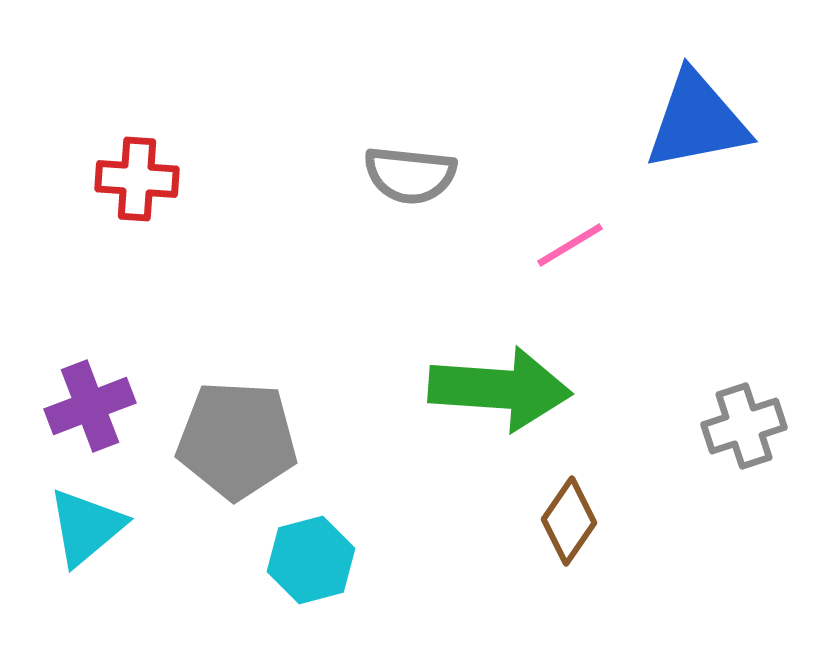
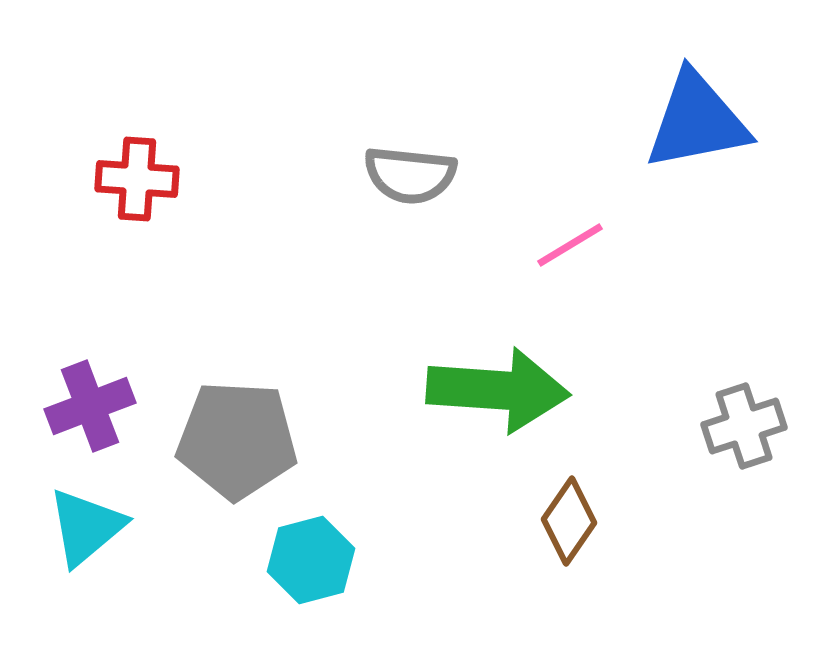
green arrow: moved 2 px left, 1 px down
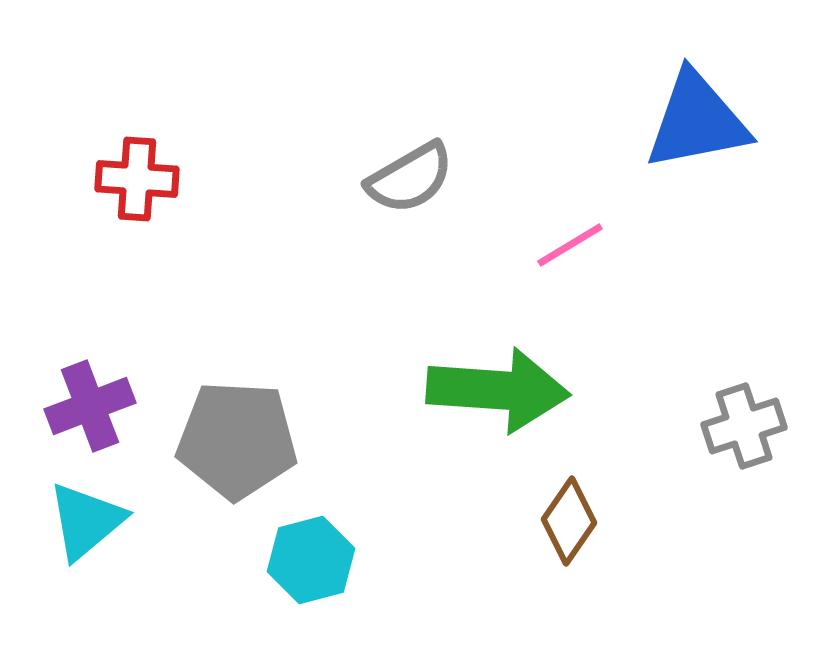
gray semicircle: moved 3 px down; rotated 36 degrees counterclockwise
cyan triangle: moved 6 px up
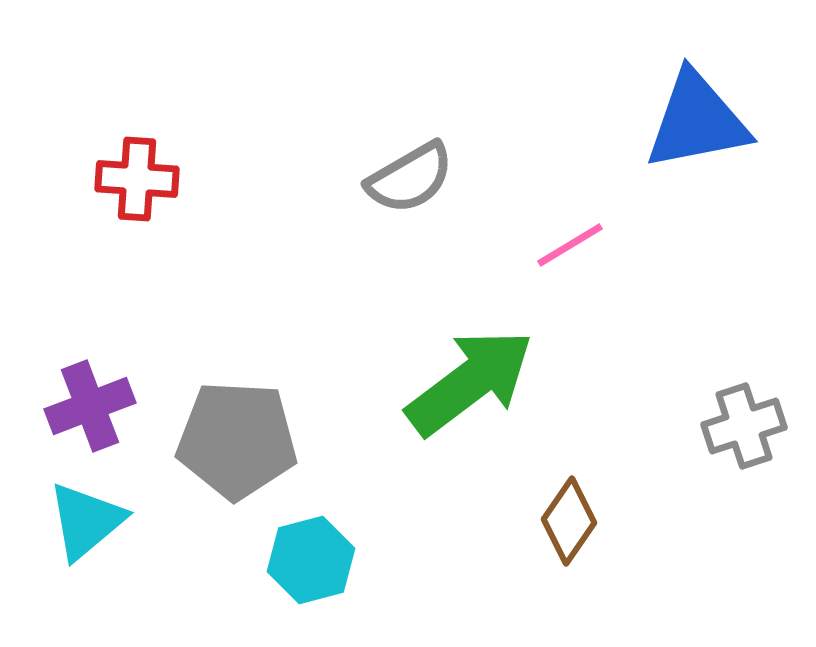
green arrow: moved 28 px left, 8 px up; rotated 41 degrees counterclockwise
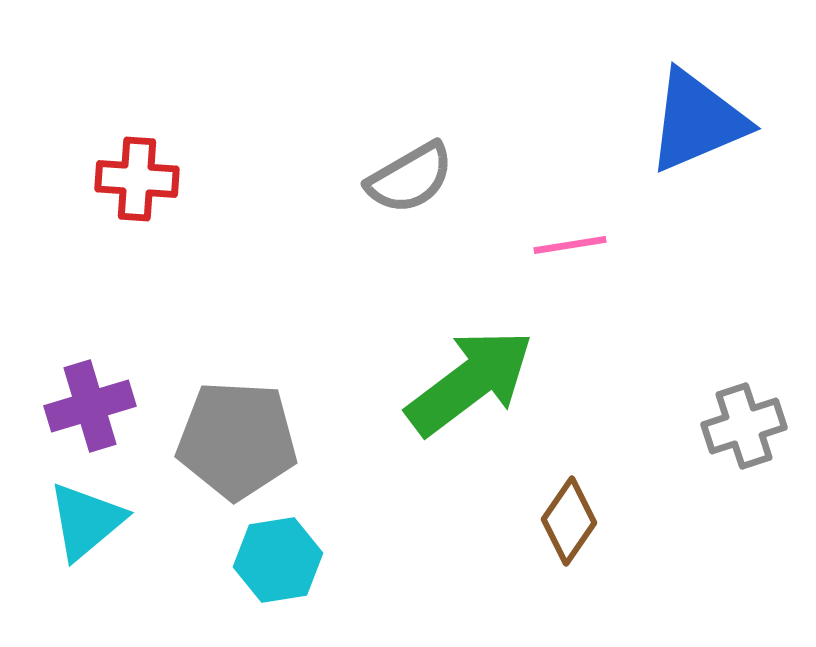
blue triangle: rotated 12 degrees counterclockwise
pink line: rotated 22 degrees clockwise
purple cross: rotated 4 degrees clockwise
cyan hexagon: moved 33 px left; rotated 6 degrees clockwise
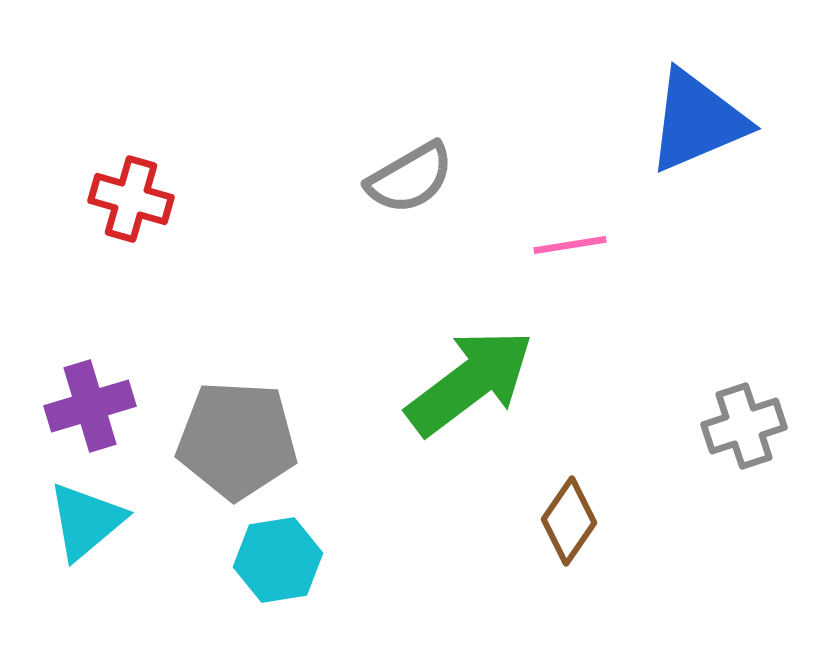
red cross: moved 6 px left, 20 px down; rotated 12 degrees clockwise
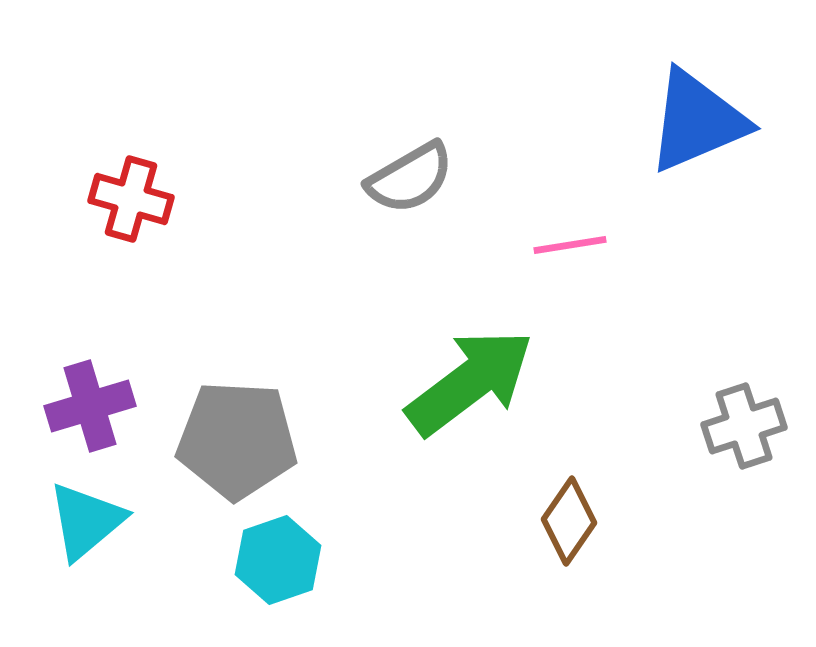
cyan hexagon: rotated 10 degrees counterclockwise
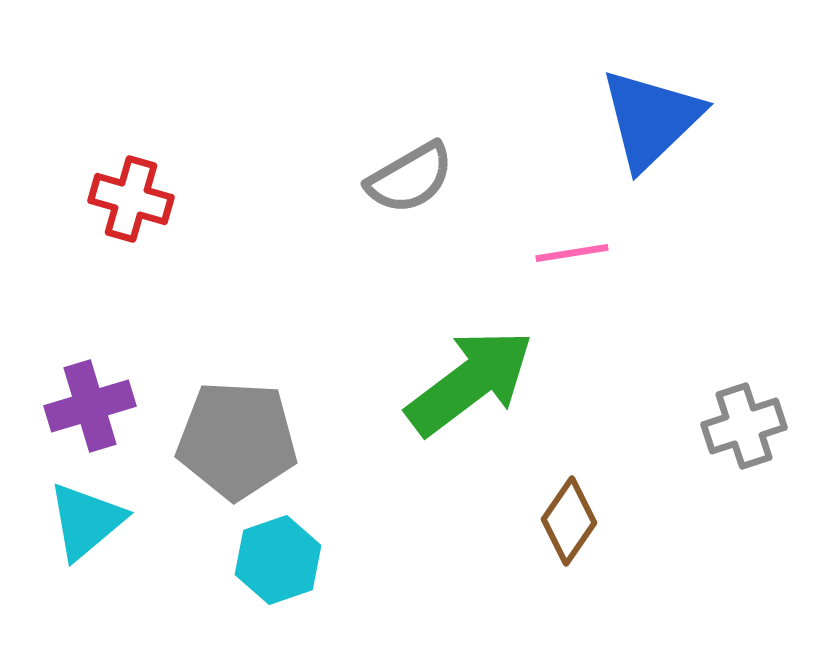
blue triangle: moved 46 px left, 2 px up; rotated 21 degrees counterclockwise
pink line: moved 2 px right, 8 px down
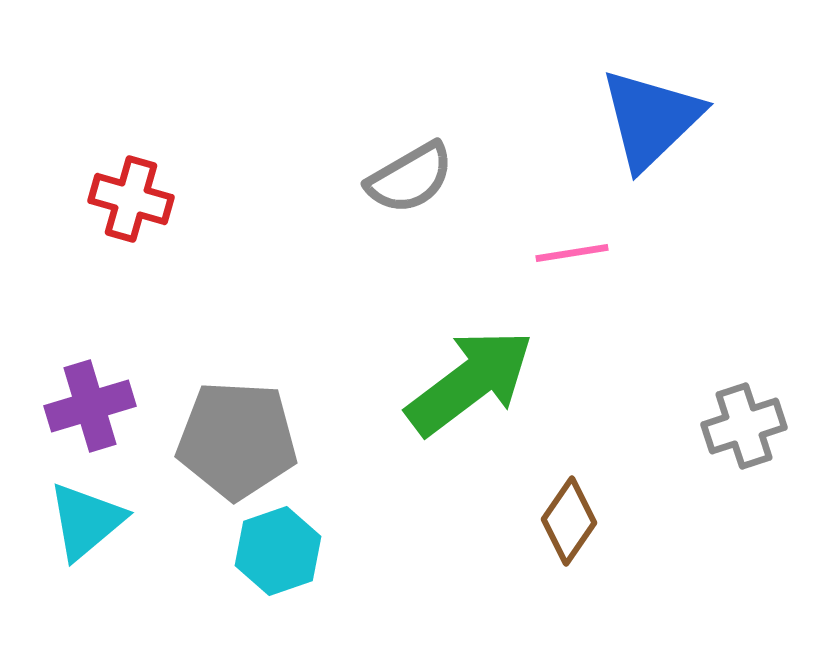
cyan hexagon: moved 9 px up
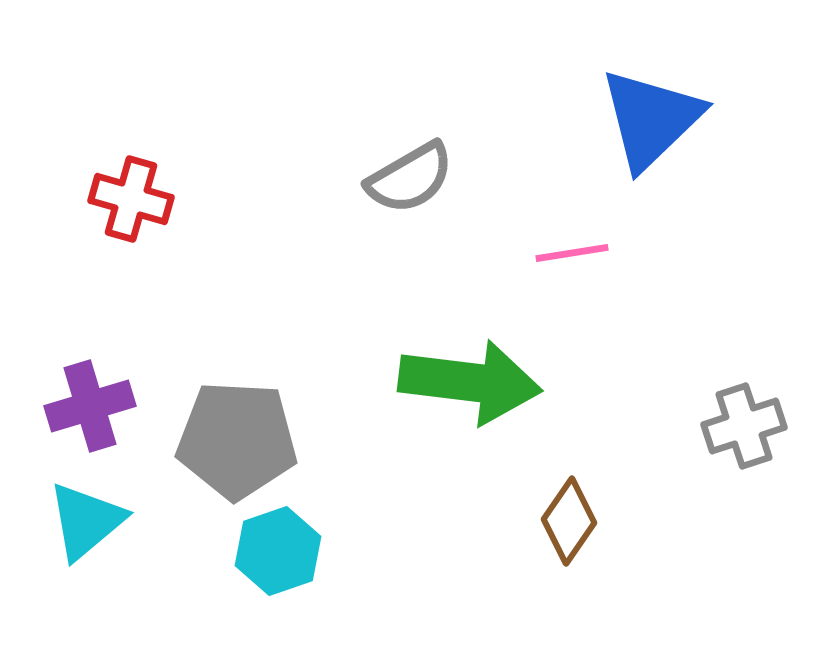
green arrow: rotated 44 degrees clockwise
